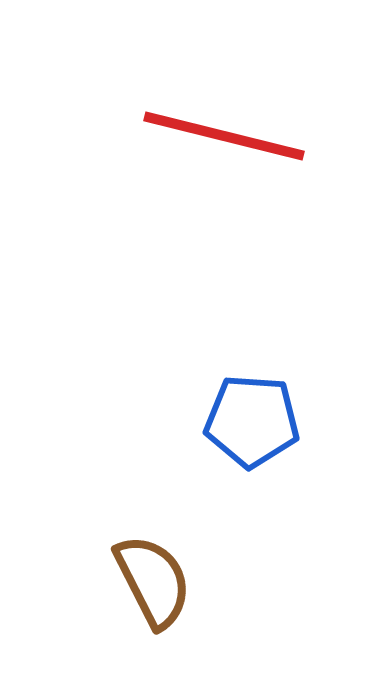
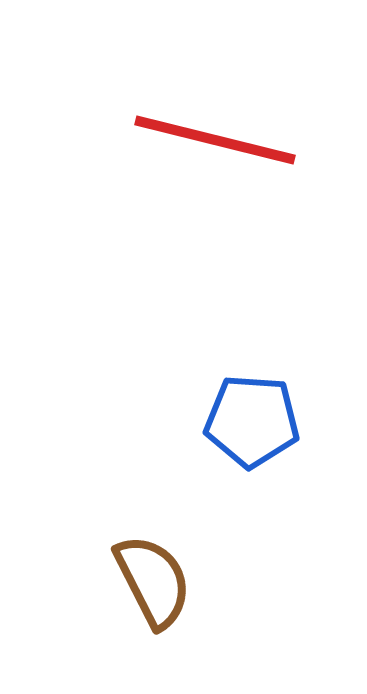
red line: moved 9 px left, 4 px down
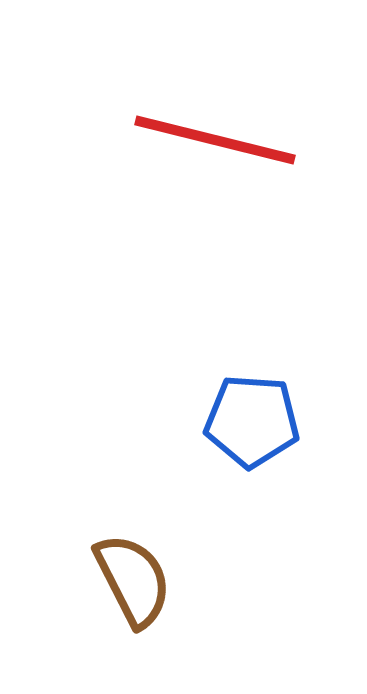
brown semicircle: moved 20 px left, 1 px up
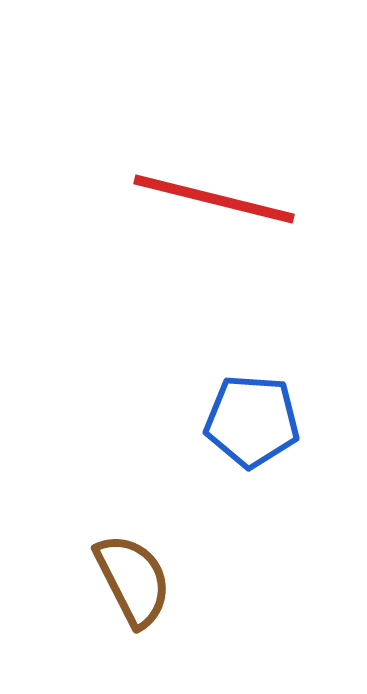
red line: moved 1 px left, 59 px down
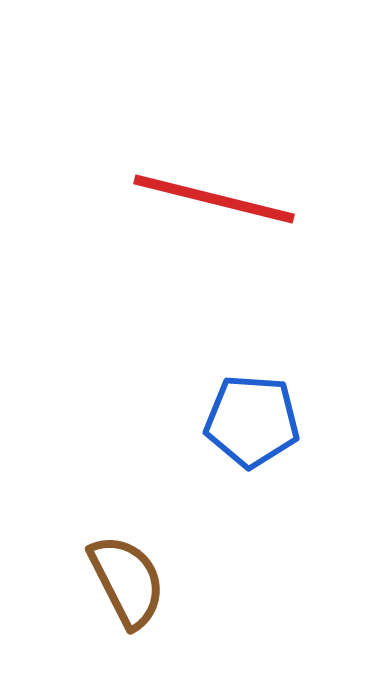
brown semicircle: moved 6 px left, 1 px down
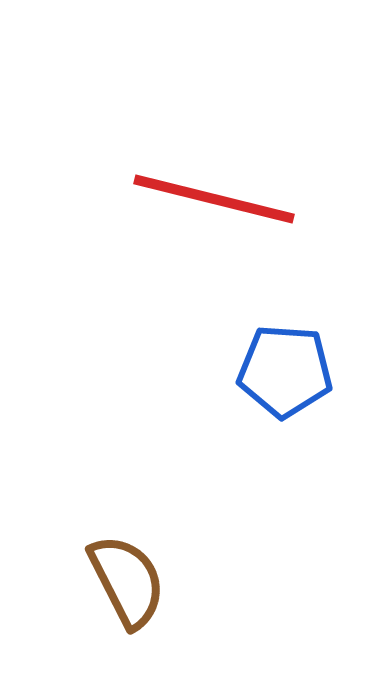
blue pentagon: moved 33 px right, 50 px up
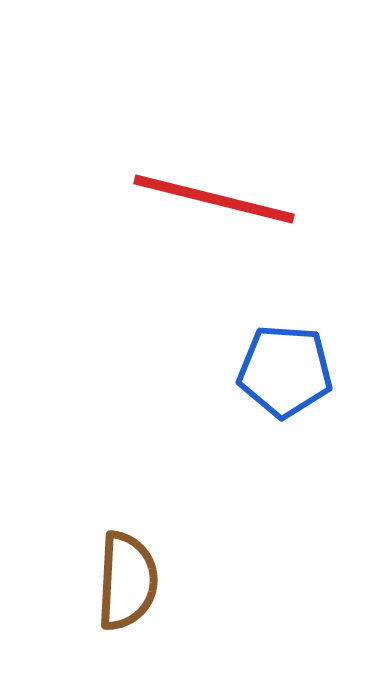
brown semicircle: rotated 30 degrees clockwise
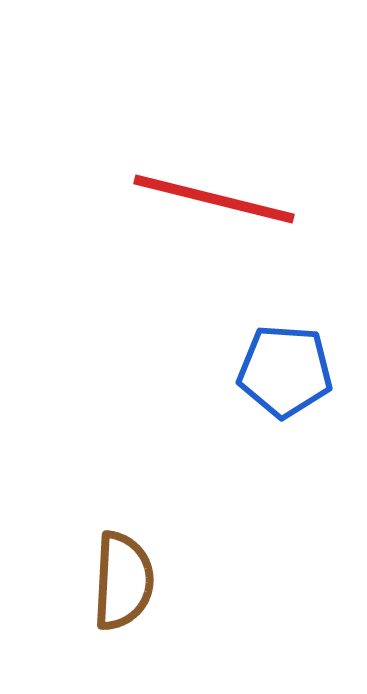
brown semicircle: moved 4 px left
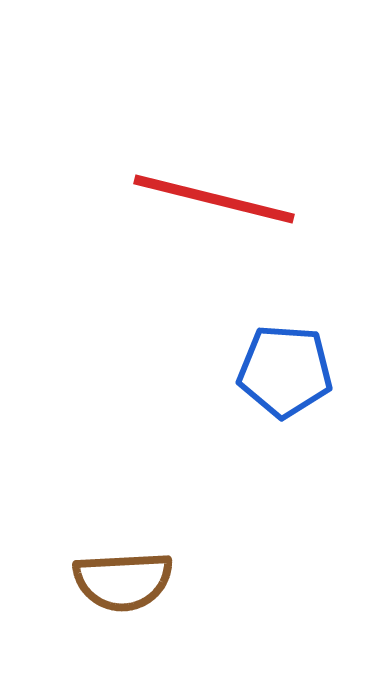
brown semicircle: rotated 84 degrees clockwise
